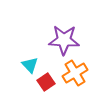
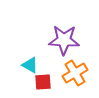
cyan triangle: rotated 18 degrees counterclockwise
red square: moved 3 px left; rotated 30 degrees clockwise
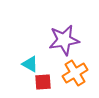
purple star: rotated 12 degrees counterclockwise
cyan triangle: moved 1 px up
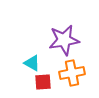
cyan triangle: moved 2 px right, 1 px up
orange cross: moved 3 px left; rotated 20 degrees clockwise
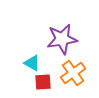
purple star: moved 2 px left, 1 px up
orange cross: moved 1 px right; rotated 25 degrees counterclockwise
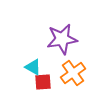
cyan triangle: moved 1 px right, 4 px down
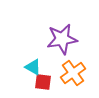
red square: rotated 12 degrees clockwise
